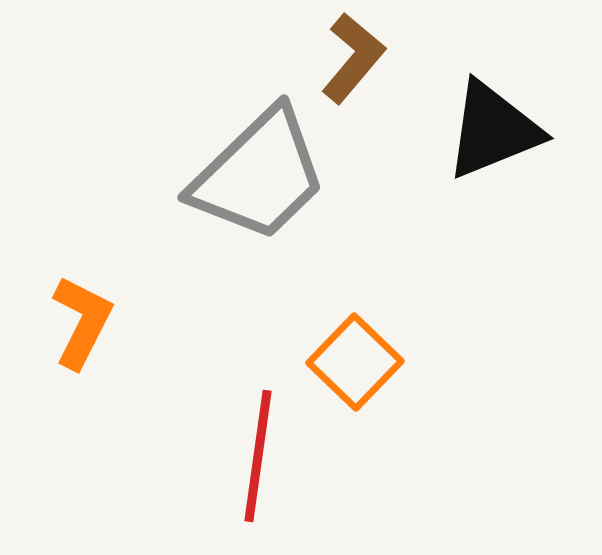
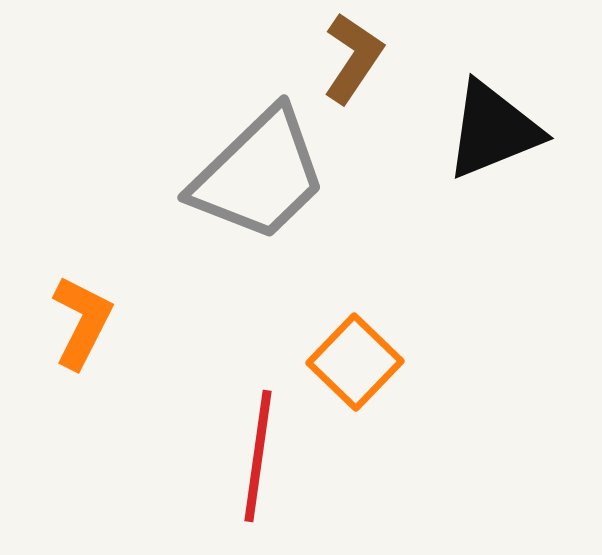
brown L-shape: rotated 6 degrees counterclockwise
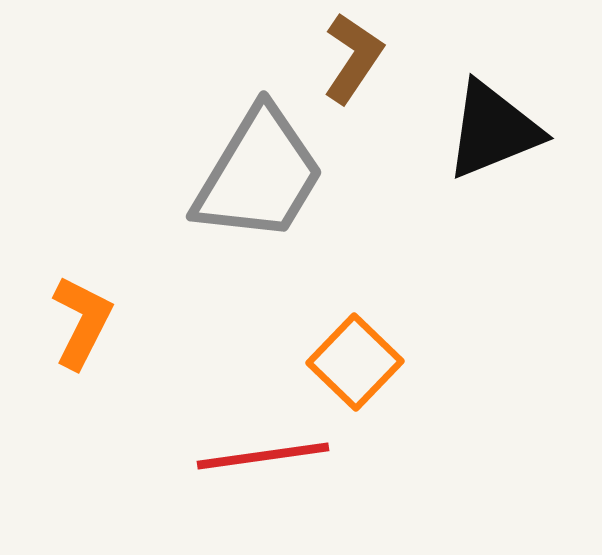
gray trapezoid: rotated 15 degrees counterclockwise
red line: moved 5 px right; rotated 74 degrees clockwise
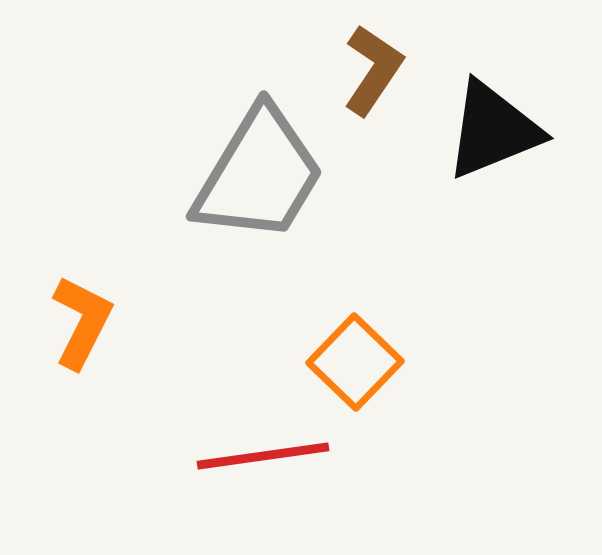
brown L-shape: moved 20 px right, 12 px down
